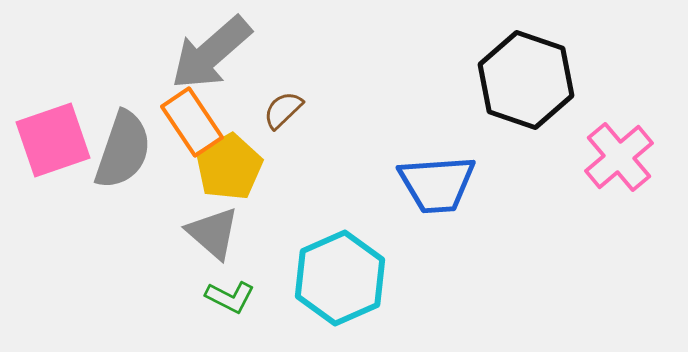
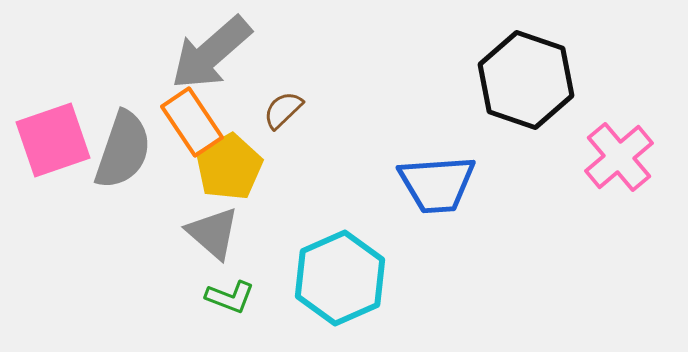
green L-shape: rotated 6 degrees counterclockwise
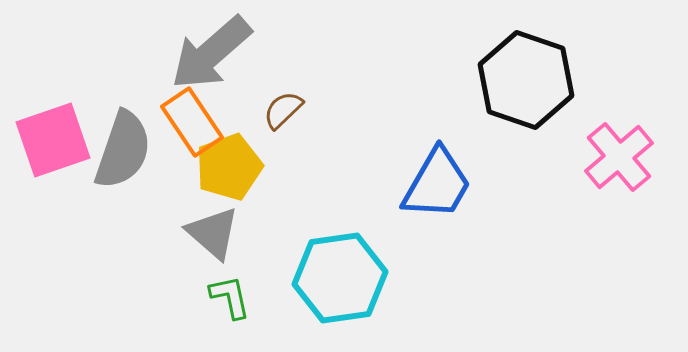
yellow pentagon: rotated 10 degrees clockwise
blue trapezoid: rotated 56 degrees counterclockwise
cyan hexagon: rotated 16 degrees clockwise
green L-shape: rotated 123 degrees counterclockwise
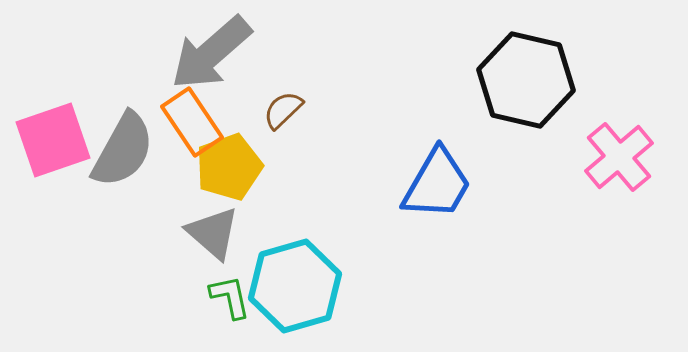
black hexagon: rotated 6 degrees counterclockwise
gray semicircle: rotated 10 degrees clockwise
cyan hexagon: moved 45 px left, 8 px down; rotated 8 degrees counterclockwise
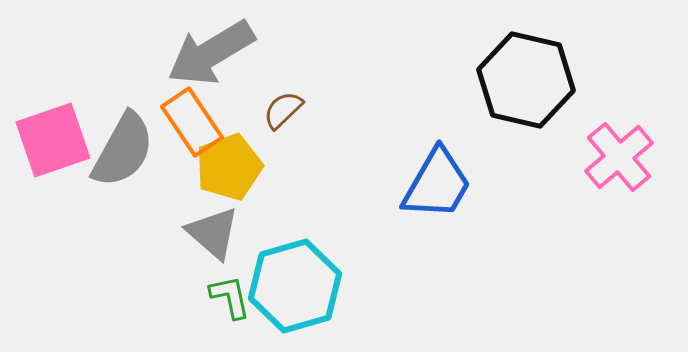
gray arrow: rotated 10 degrees clockwise
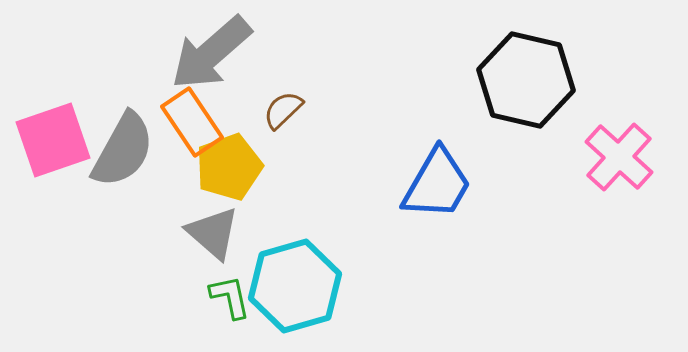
gray arrow: rotated 10 degrees counterclockwise
pink cross: rotated 8 degrees counterclockwise
